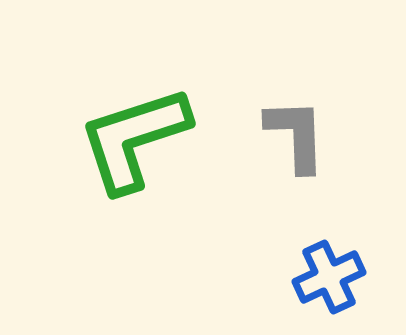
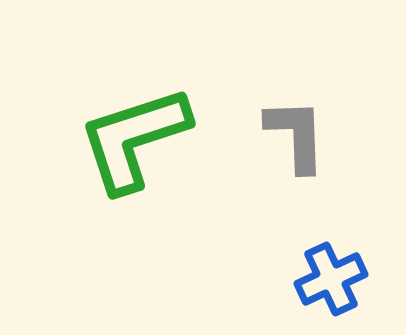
blue cross: moved 2 px right, 2 px down
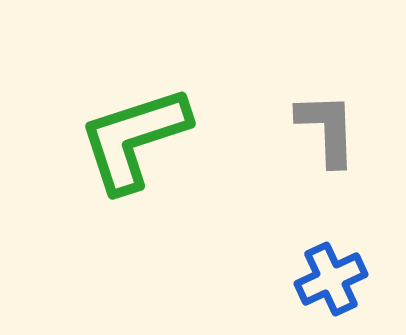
gray L-shape: moved 31 px right, 6 px up
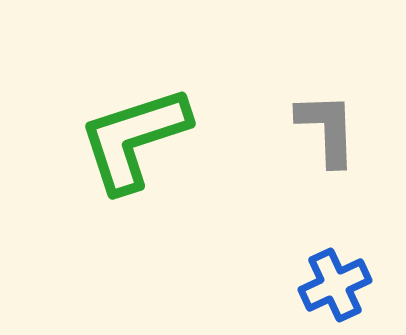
blue cross: moved 4 px right, 6 px down
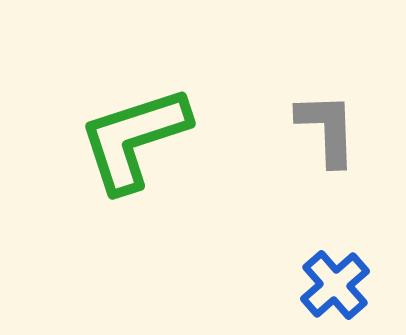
blue cross: rotated 16 degrees counterclockwise
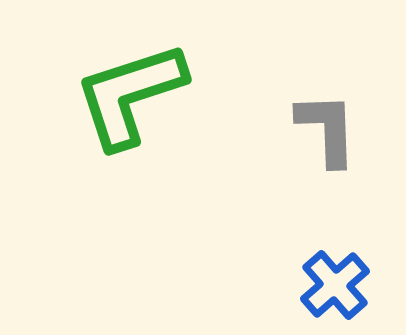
green L-shape: moved 4 px left, 44 px up
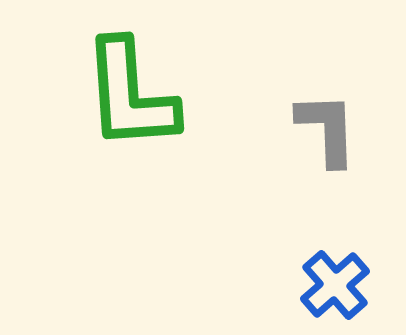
green L-shape: rotated 76 degrees counterclockwise
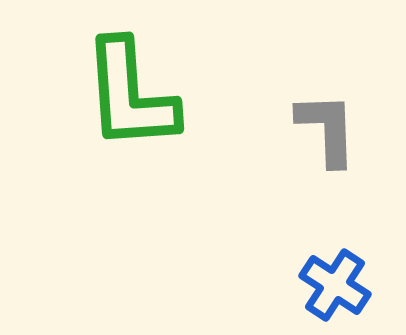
blue cross: rotated 16 degrees counterclockwise
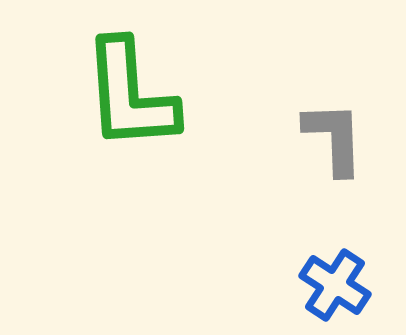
gray L-shape: moved 7 px right, 9 px down
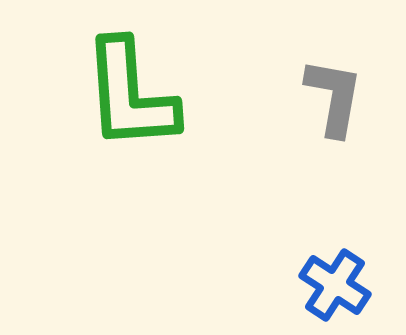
gray L-shape: moved 41 px up; rotated 12 degrees clockwise
